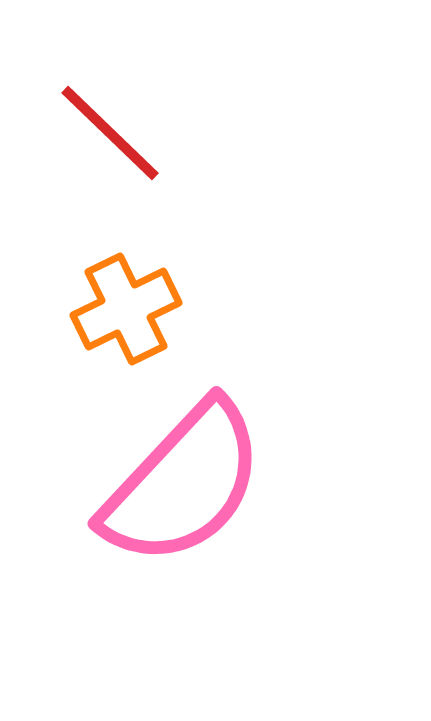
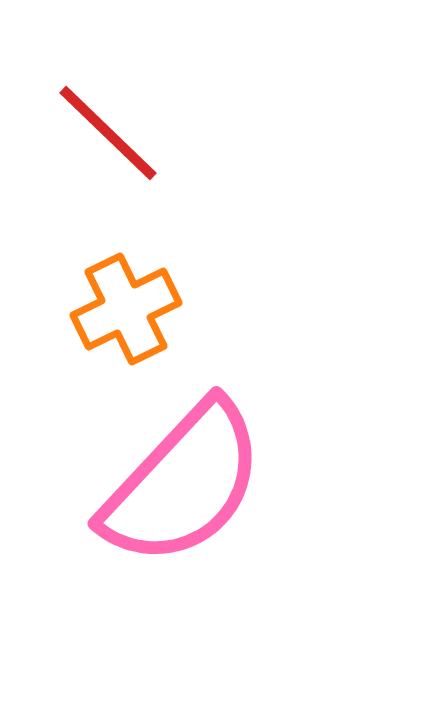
red line: moved 2 px left
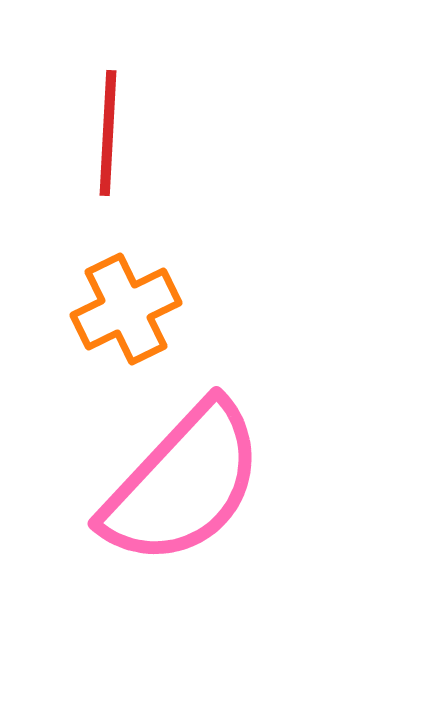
red line: rotated 49 degrees clockwise
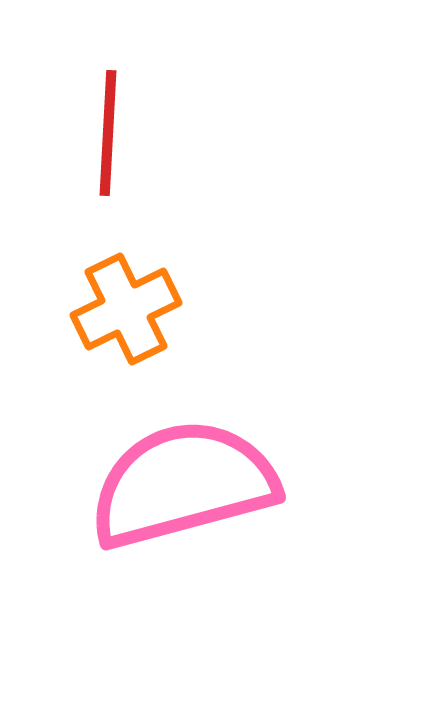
pink semicircle: rotated 148 degrees counterclockwise
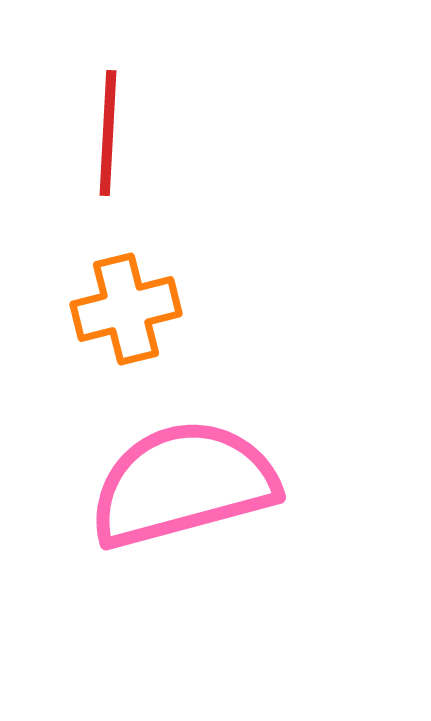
orange cross: rotated 12 degrees clockwise
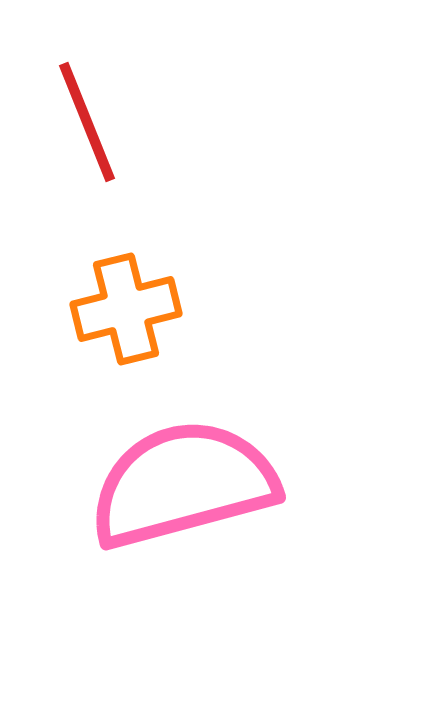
red line: moved 21 px left, 11 px up; rotated 25 degrees counterclockwise
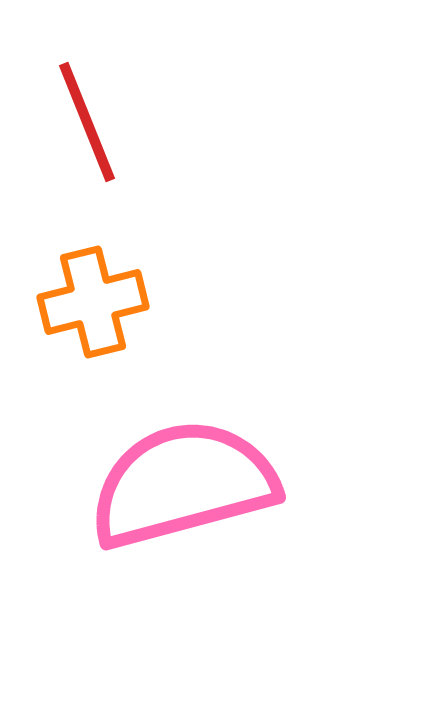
orange cross: moved 33 px left, 7 px up
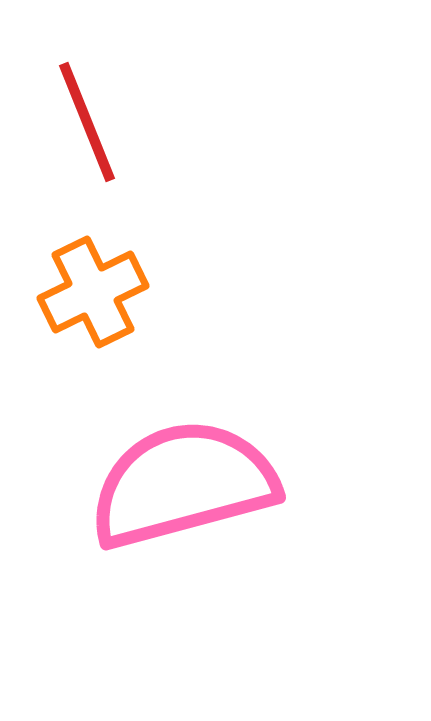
orange cross: moved 10 px up; rotated 12 degrees counterclockwise
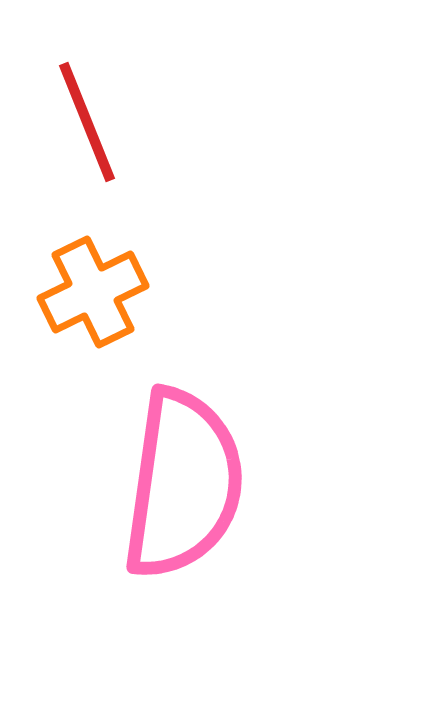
pink semicircle: rotated 113 degrees clockwise
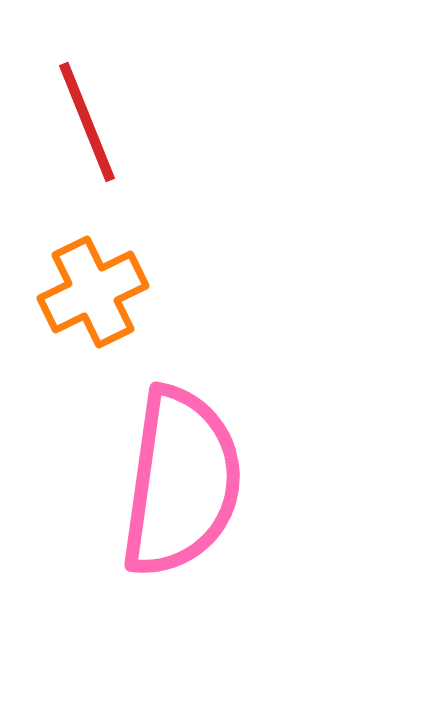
pink semicircle: moved 2 px left, 2 px up
